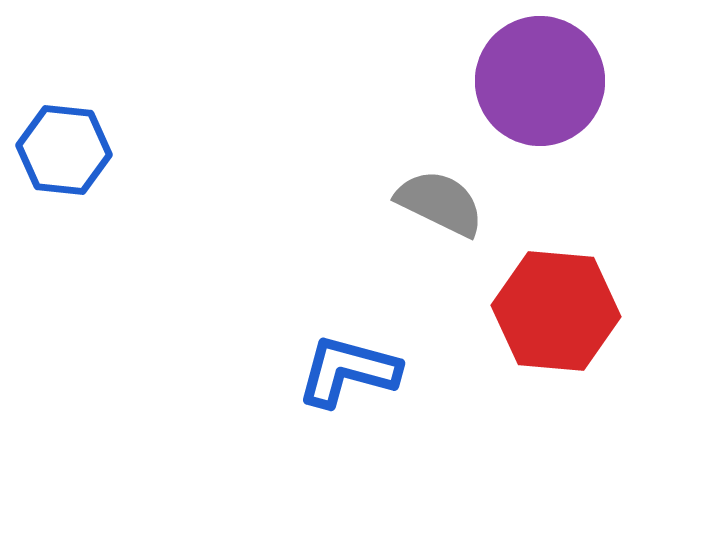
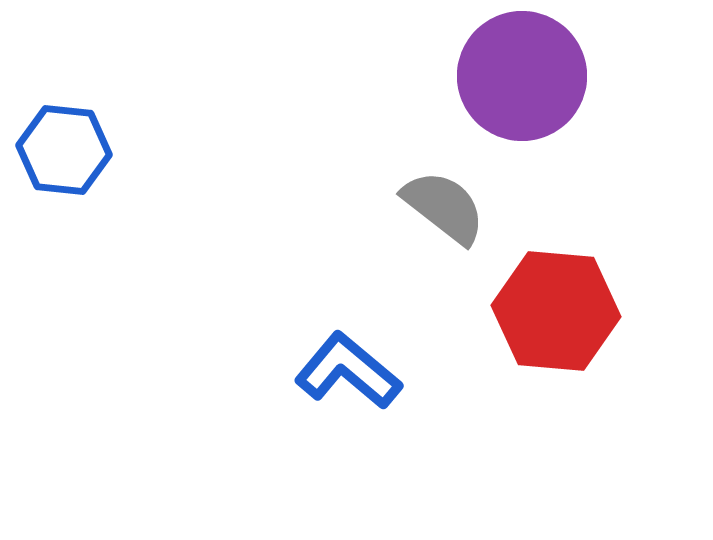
purple circle: moved 18 px left, 5 px up
gray semicircle: moved 4 px right, 4 px down; rotated 12 degrees clockwise
blue L-shape: rotated 25 degrees clockwise
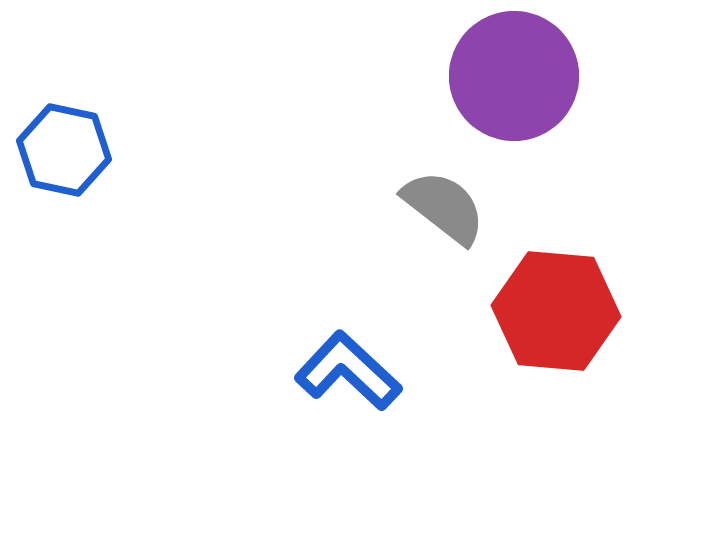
purple circle: moved 8 px left
blue hexagon: rotated 6 degrees clockwise
blue L-shape: rotated 3 degrees clockwise
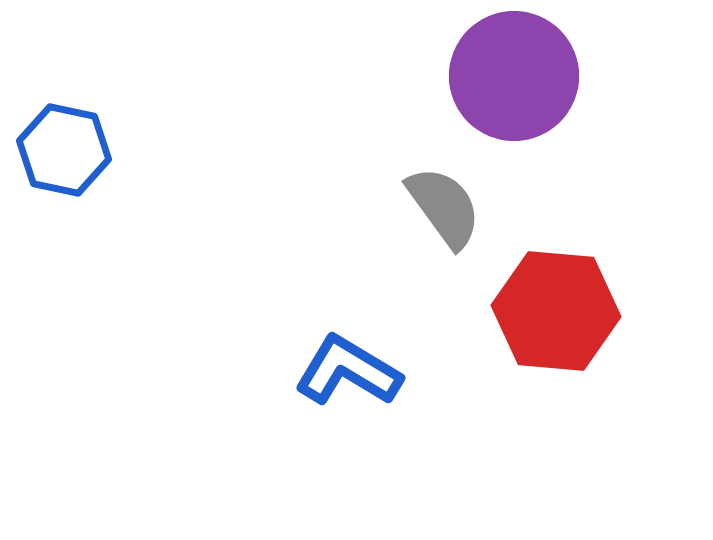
gray semicircle: rotated 16 degrees clockwise
blue L-shape: rotated 12 degrees counterclockwise
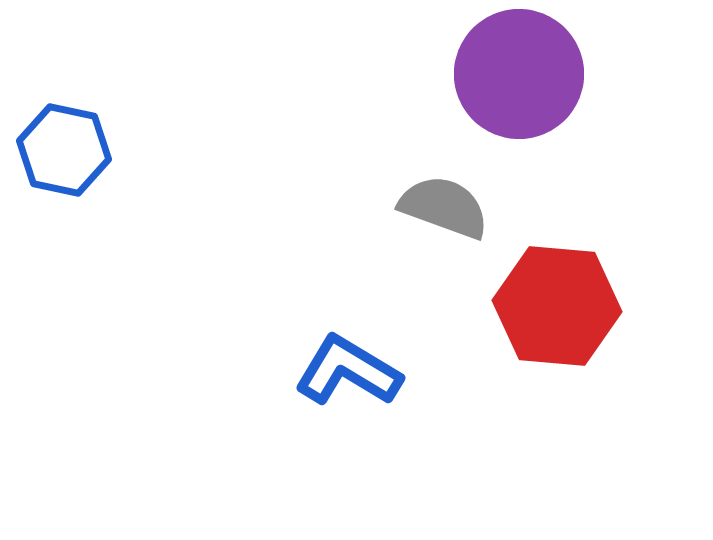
purple circle: moved 5 px right, 2 px up
gray semicircle: rotated 34 degrees counterclockwise
red hexagon: moved 1 px right, 5 px up
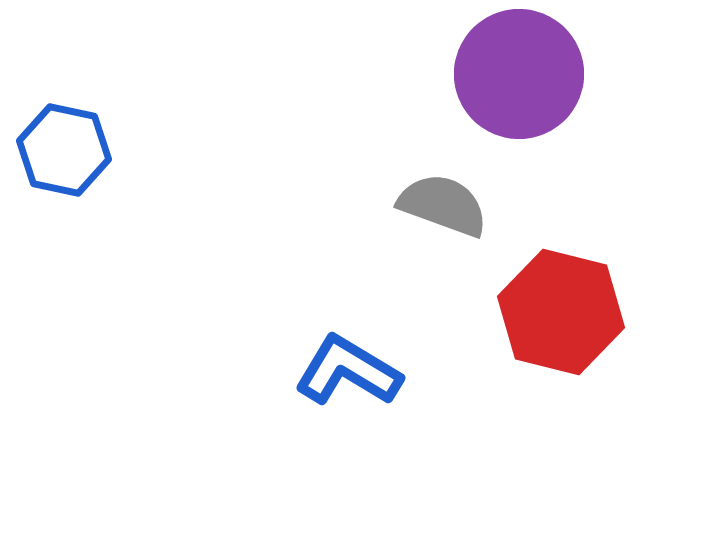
gray semicircle: moved 1 px left, 2 px up
red hexagon: moved 4 px right, 6 px down; rotated 9 degrees clockwise
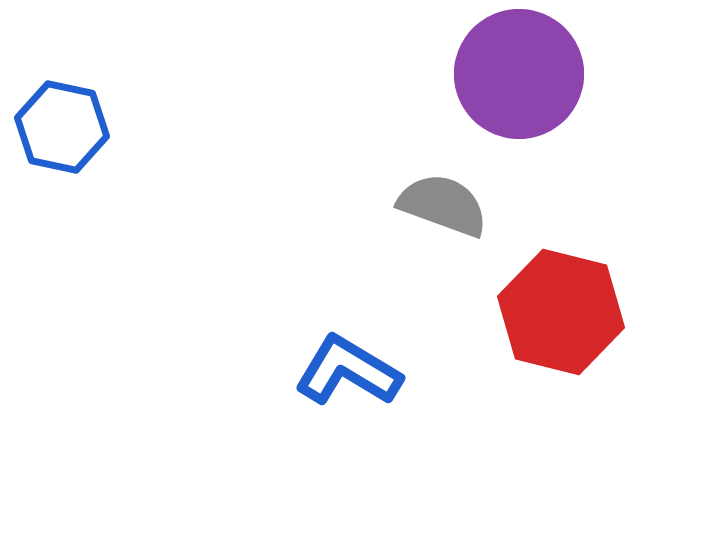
blue hexagon: moved 2 px left, 23 px up
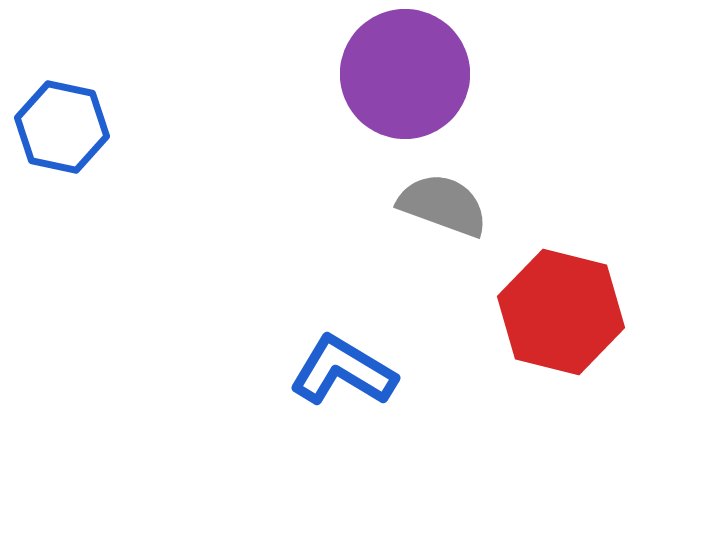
purple circle: moved 114 px left
blue L-shape: moved 5 px left
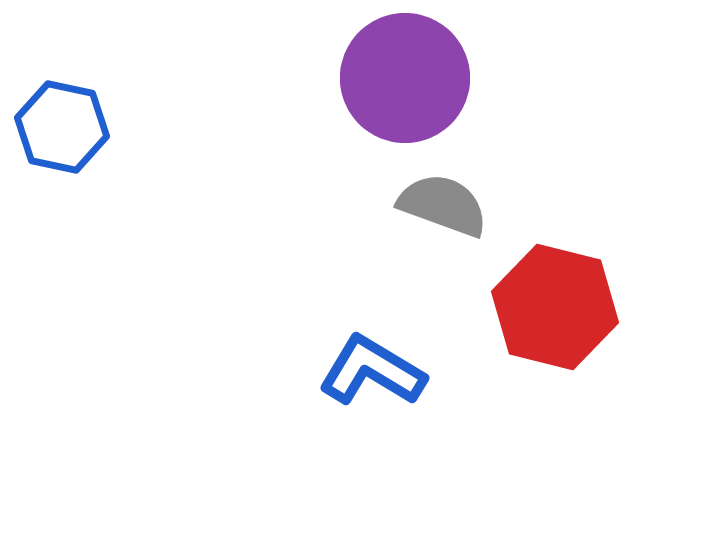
purple circle: moved 4 px down
red hexagon: moved 6 px left, 5 px up
blue L-shape: moved 29 px right
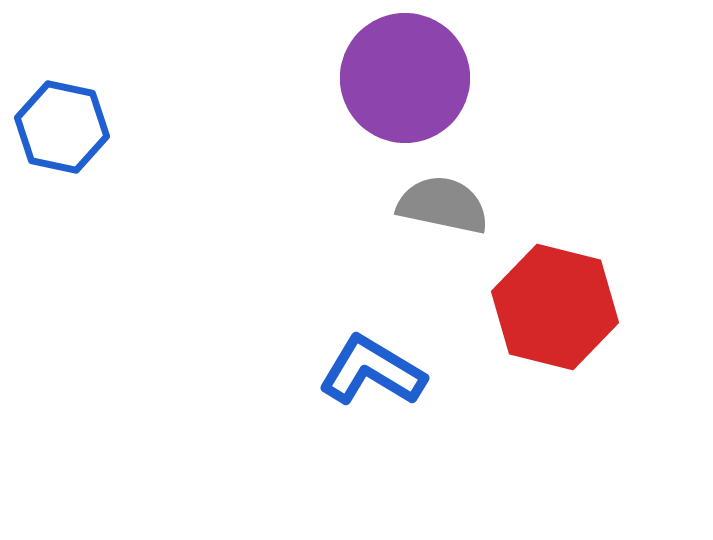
gray semicircle: rotated 8 degrees counterclockwise
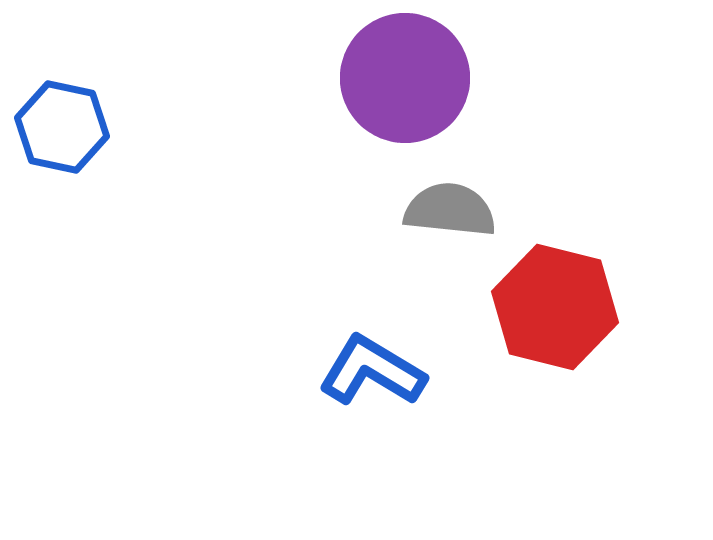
gray semicircle: moved 7 px right, 5 px down; rotated 6 degrees counterclockwise
